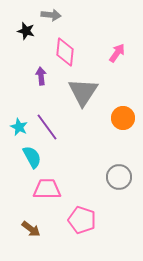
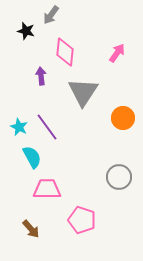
gray arrow: rotated 120 degrees clockwise
brown arrow: rotated 12 degrees clockwise
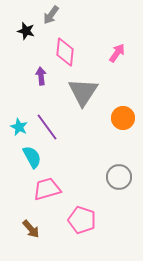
pink trapezoid: rotated 16 degrees counterclockwise
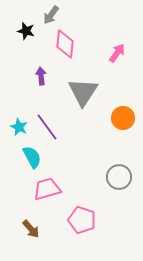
pink diamond: moved 8 px up
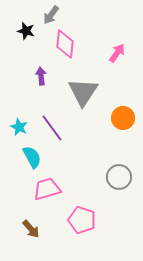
purple line: moved 5 px right, 1 px down
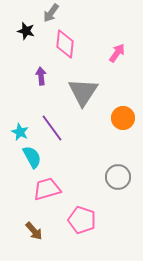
gray arrow: moved 2 px up
cyan star: moved 1 px right, 5 px down
gray circle: moved 1 px left
brown arrow: moved 3 px right, 2 px down
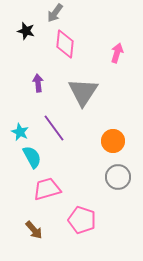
gray arrow: moved 4 px right
pink arrow: rotated 18 degrees counterclockwise
purple arrow: moved 3 px left, 7 px down
orange circle: moved 10 px left, 23 px down
purple line: moved 2 px right
brown arrow: moved 1 px up
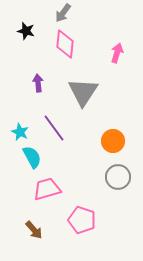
gray arrow: moved 8 px right
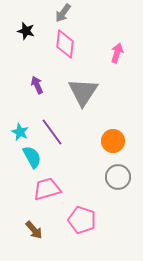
purple arrow: moved 1 px left, 2 px down; rotated 18 degrees counterclockwise
purple line: moved 2 px left, 4 px down
